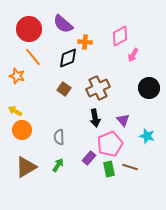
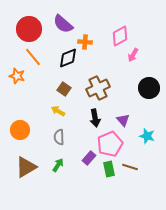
yellow arrow: moved 43 px right
orange circle: moved 2 px left
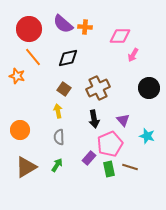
pink diamond: rotated 30 degrees clockwise
orange cross: moved 15 px up
black diamond: rotated 10 degrees clockwise
yellow arrow: rotated 48 degrees clockwise
black arrow: moved 1 px left, 1 px down
green arrow: moved 1 px left
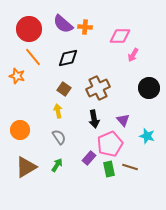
gray semicircle: rotated 147 degrees clockwise
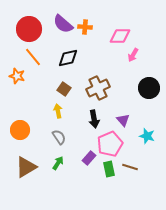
green arrow: moved 1 px right, 2 px up
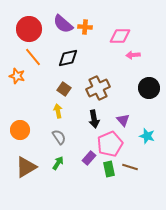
pink arrow: rotated 56 degrees clockwise
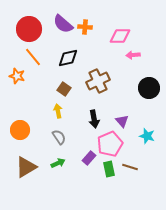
brown cross: moved 7 px up
purple triangle: moved 1 px left, 1 px down
green arrow: rotated 32 degrees clockwise
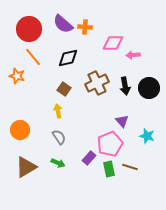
pink diamond: moved 7 px left, 7 px down
brown cross: moved 1 px left, 2 px down
black arrow: moved 31 px right, 33 px up
green arrow: rotated 48 degrees clockwise
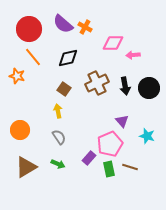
orange cross: rotated 24 degrees clockwise
green arrow: moved 1 px down
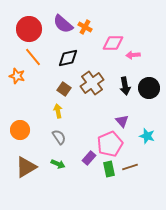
brown cross: moved 5 px left; rotated 10 degrees counterclockwise
brown line: rotated 35 degrees counterclockwise
